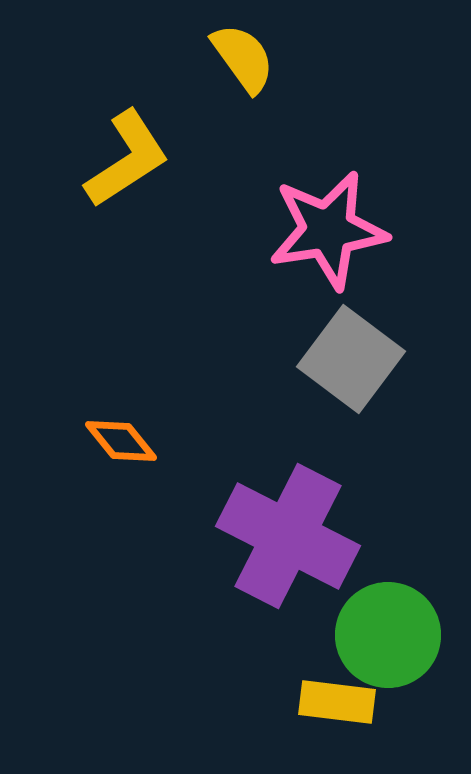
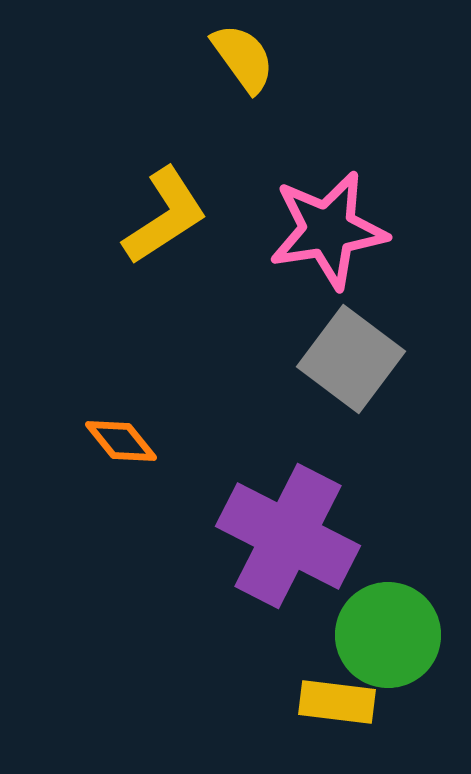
yellow L-shape: moved 38 px right, 57 px down
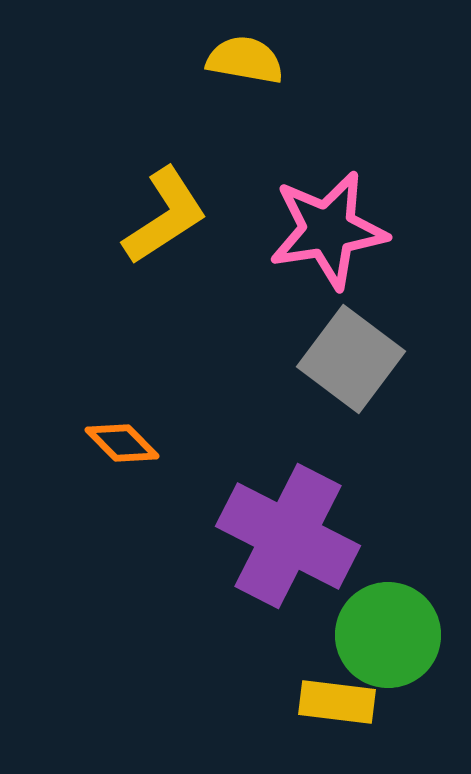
yellow semicircle: moved 2 px right, 2 px down; rotated 44 degrees counterclockwise
orange diamond: moved 1 px right, 2 px down; rotated 6 degrees counterclockwise
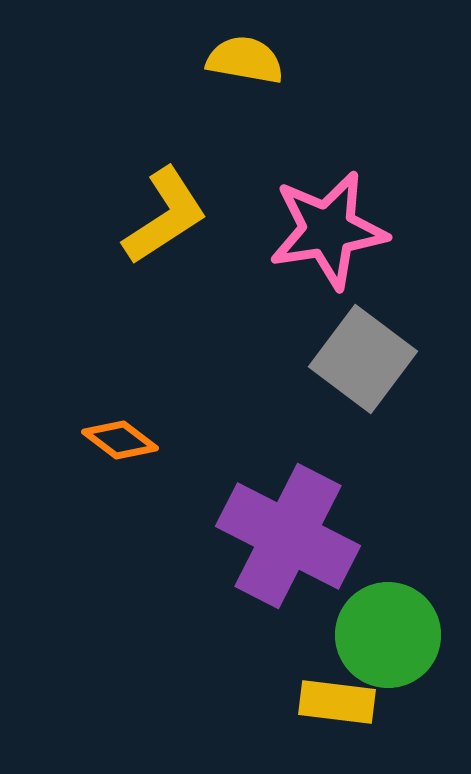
gray square: moved 12 px right
orange diamond: moved 2 px left, 3 px up; rotated 8 degrees counterclockwise
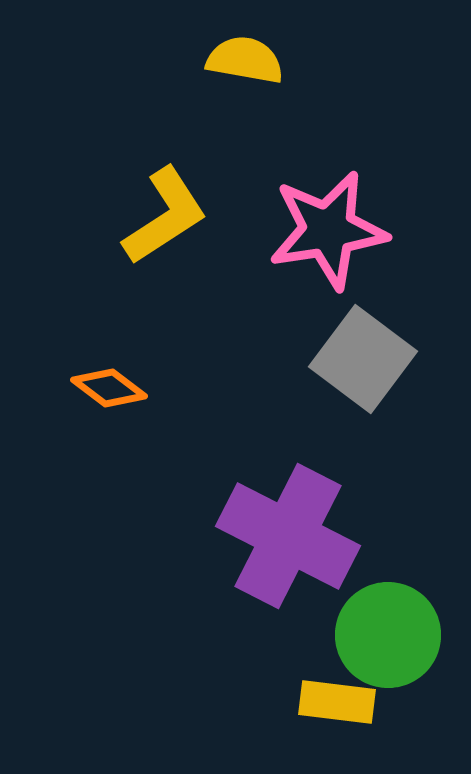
orange diamond: moved 11 px left, 52 px up
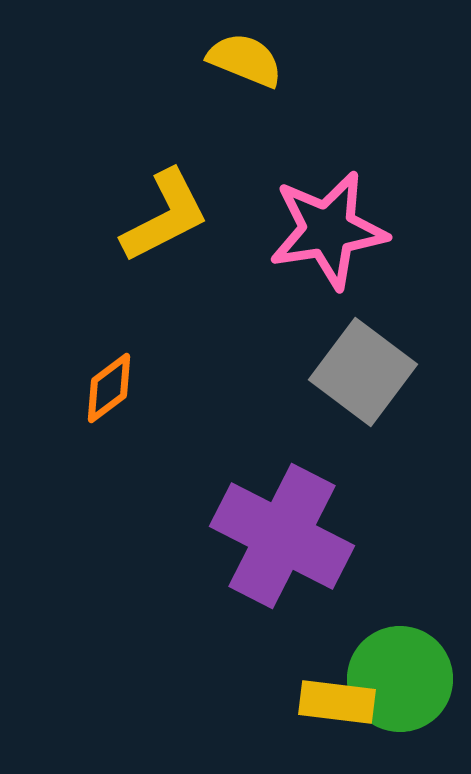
yellow semicircle: rotated 12 degrees clockwise
yellow L-shape: rotated 6 degrees clockwise
gray square: moved 13 px down
orange diamond: rotated 74 degrees counterclockwise
purple cross: moved 6 px left
green circle: moved 12 px right, 44 px down
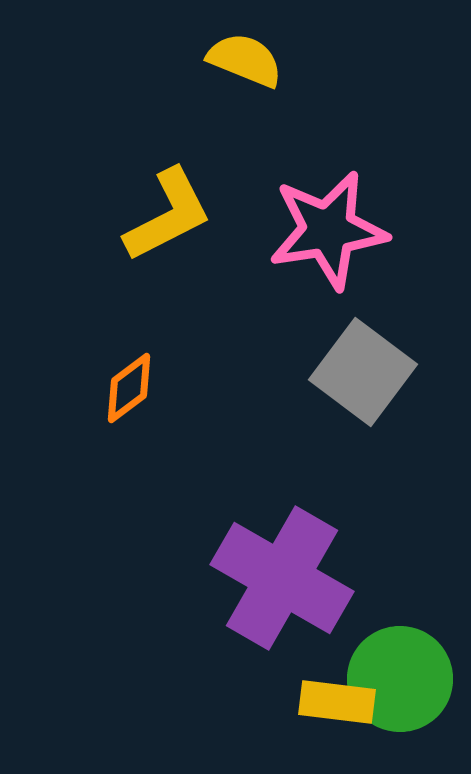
yellow L-shape: moved 3 px right, 1 px up
orange diamond: moved 20 px right
purple cross: moved 42 px down; rotated 3 degrees clockwise
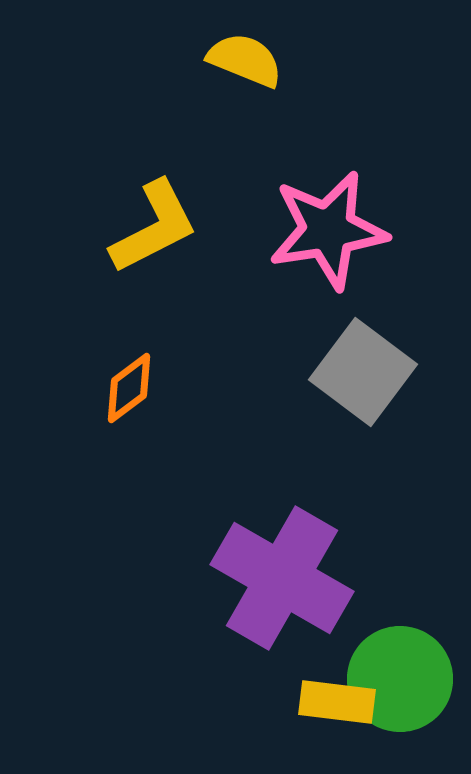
yellow L-shape: moved 14 px left, 12 px down
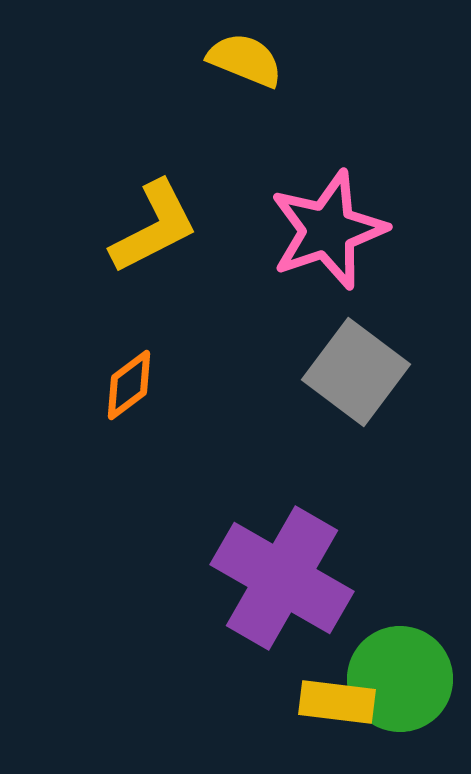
pink star: rotated 10 degrees counterclockwise
gray square: moved 7 px left
orange diamond: moved 3 px up
